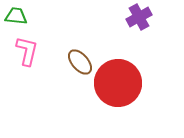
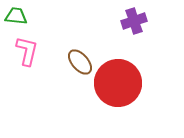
purple cross: moved 5 px left, 4 px down; rotated 10 degrees clockwise
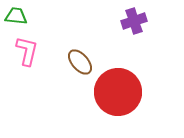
red circle: moved 9 px down
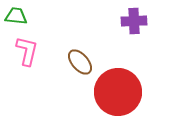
purple cross: rotated 15 degrees clockwise
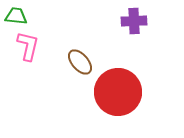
pink L-shape: moved 1 px right, 5 px up
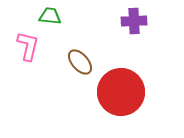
green trapezoid: moved 34 px right
red circle: moved 3 px right
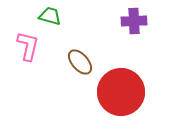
green trapezoid: rotated 10 degrees clockwise
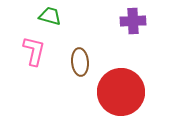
purple cross: moved 1 px left
pink L-shape: moved 6 px right, 5 px down
brown ellipse: rotated 36 degrees clockwise
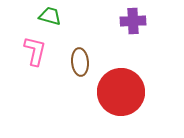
pink L-shape: moved 1 px right
